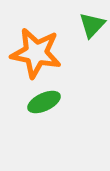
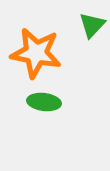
green ellipse: rotated 32 degrees clockwise
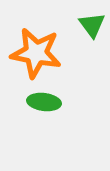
green triangle: rotated 20 degrees counterclockwise
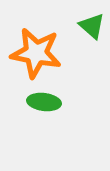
green triangle: moved 1 px down; rotated 12 degrees counterclockwise
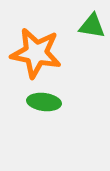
green triangle: rotated 32 degrees counterclockwise
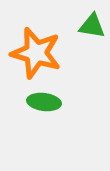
orange star: rotated 6 degrees clockwise
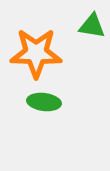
orange star: rotated 15 degrees counterclockwise
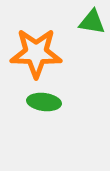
green triangle: moved 4 px up
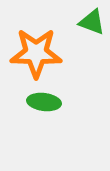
green triangle: rotated 12 degrees clockwise
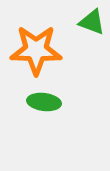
orange star: moved 3 px up
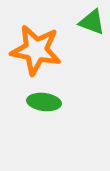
orange star: rotated 9 degrees clockwise
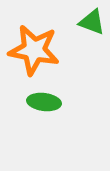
orange star: moved 2 px left
